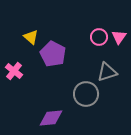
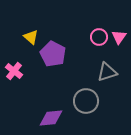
gray circle: moved 7 px down
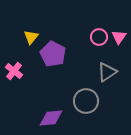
yellow triangle: rotated 28 degrees clockwise
gray triangle: rotated 15 degrees counterclockwise
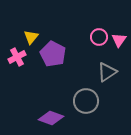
pink triangle: moved 3 px down
pink cross: moved 3 px right, 14 px up; rotated 24 degrees clockwise
purple diamond: rotated 25 degrees clockwise
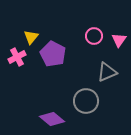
pink circle: moved 5 px left, 1 px up
gray triangle: rotated 10 degrees clockwise
purple diamond: moved 1 px right, 1 px down; rotated 20 degrees clockwise
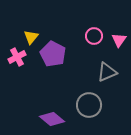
gray circle: moved 3 px right, 4 px down
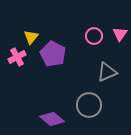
pink triangle: moved 1 px right, 6 px up
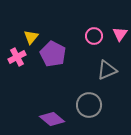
gray triangle: moved 2 px up
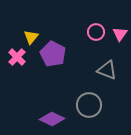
pink circle: moved 2 px right, 4 px up
pink cross: rotated 18 degrees counterclockwise
gray triangle: rotated 45 degrees clockwise
purple diamond: rotated 15 degrees counterclockwise
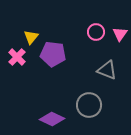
purple pentagon: rotated 20 degrees counterclockwise
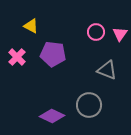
yellow triangle: moved 11 px up; rotated 42 degrees counterclockwise
purple diamond: moved 3 px up
